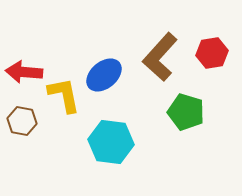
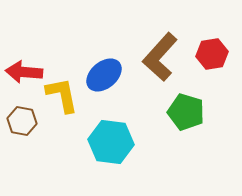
red hexagon: moved 1 px down
yellow L-shape: moved 2 px left
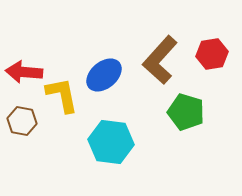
brown L-shape: moved 3 px down
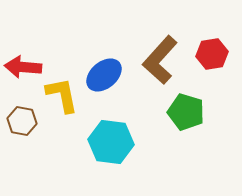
red arrow: moved 1 px left, 5 px up
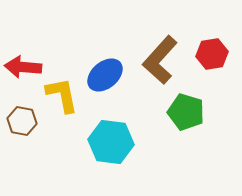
blue ellipse: moved 1 px right
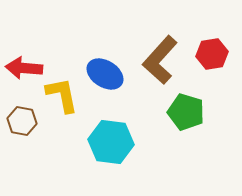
red arrow: moved 1 px right, 1 px down
blue ellipse: moved 1 px up; rotated 72 degrees clockwise
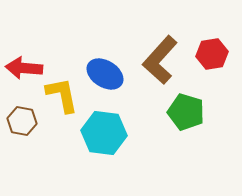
cyan hexagon: moved 7 px left, 9 px up
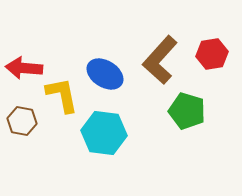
green pentagon: moved 1 px right, 1 px up
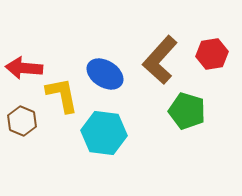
brown hexagon: rotated 12 degrees clockwise
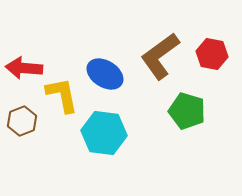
red hexagon: rotated 20 degrees clockwise
brown L-shape: moved 4 px up; rotated 12 degrees clockwise
brown hexagon: rotated 16 degrees clockwise
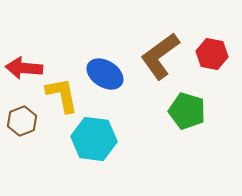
cyan hexagon: moved 10 px left, 6 px down
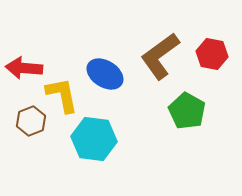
green pentagon: rotated 12 degrees clockwise
brown hexagon: moved 9 px right
